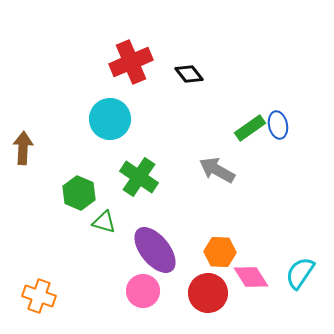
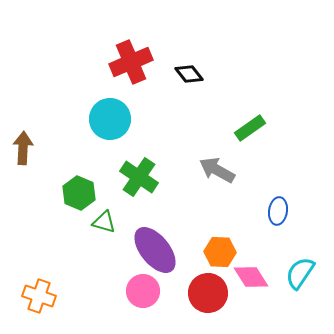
blue ellipse: moved 86 px down; rotated 20 degrees clockwise
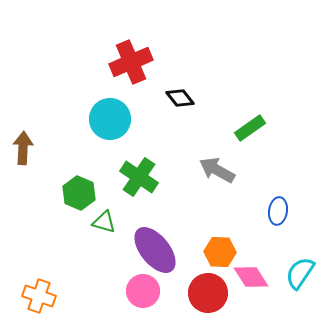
black diamond: moved 9 px left, 24 px down
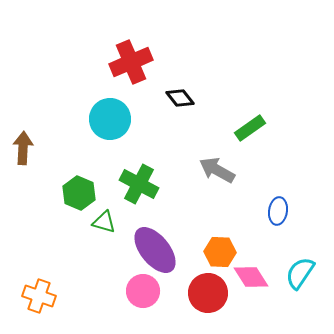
green cross: moved 7 px down; rotated 6 degrees counterclockwise
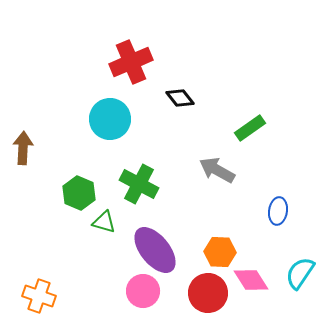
pink diamond: moved 3 px down
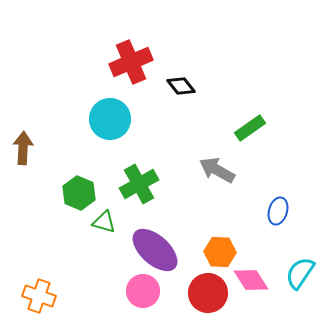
black diamond: moved 1 px right, 12 px up
green cross: rotated 33 degrees clockwise
blue ellipse: rotated 8 degrees clockwise
purple ellipse: rotated 9 degrees counterclockwise
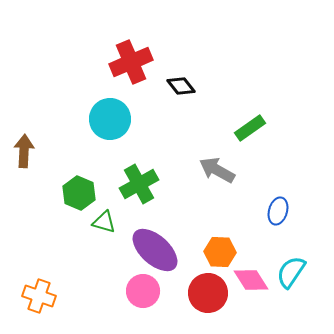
brown arrow: moved 1 px right, 3 px down
cyan semicircle: moved 9 px left, 1 px up
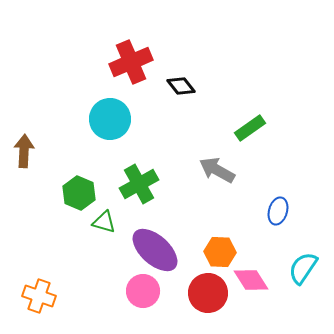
cyan semicircle: moved 12 px right, 4 px up
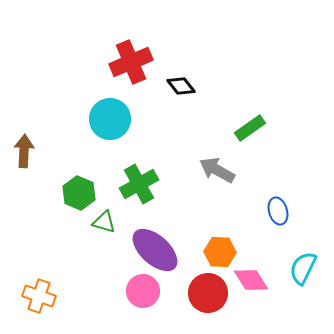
blue ellipse: rotated 32 degrees counterclockwise
cyan semicircle: rotated 8 degrees counterclockwise
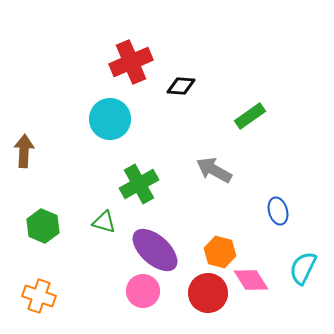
black diamond: rotated 48 degrees counterclockwise
green rectangle: moved 12 px up
gray arrow: moved 3 px left
green hexagon: moved 36 px left, 33 px down
orange hexagon: rotated 12 degrees clockwise
